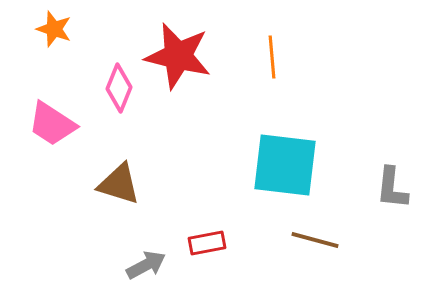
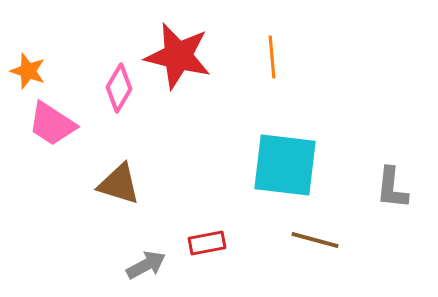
orange star: moved 26 px left, 42 px down
pink diamond: rotated 9 degrees clockwise
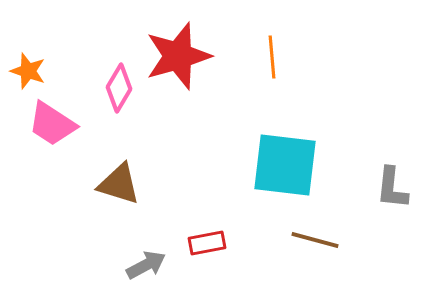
red star: rotated 30 degrees counterclockwise
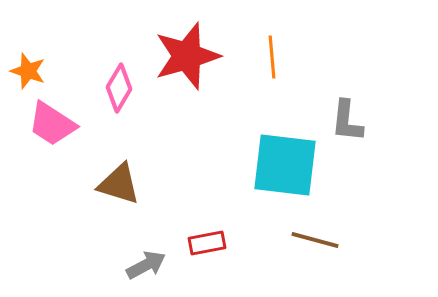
red star: moved 9 px right
gray L-shape: moved 45 px left, 67 px up
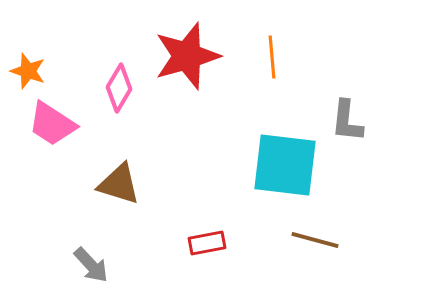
gray arrow: moved 55 px left; rotated 75 degrees clockwise
